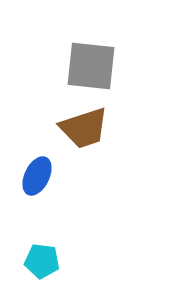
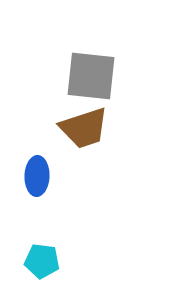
gray square: moved 10 px down
blue ellipse: rotated 24 degrees counterclockwise
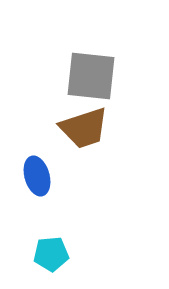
blue ellipse: rotated 18 degrees counterclockwise
cyan pentagon: moved 9 px right, 7 px up; rotated 12 degrees counterclockwise
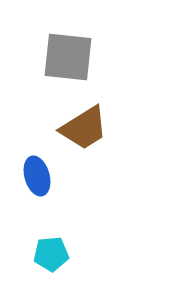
gray square: moved 23 px left, 19 px up
brown trapezoid: rotated 14 degrees counterclockwise
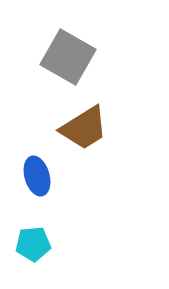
gray square: rotated 24 degrees clockwise
cyan pentagon: moved 18 px left, 10 px up
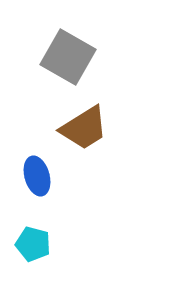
cyan pentagon: rotated 20 degrees clockwise
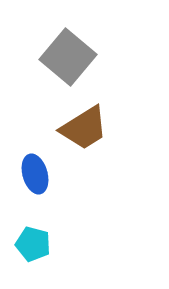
gray square: rotated 10 degrees clockwise
blue ellipse: moved 2 px left, 2 px up
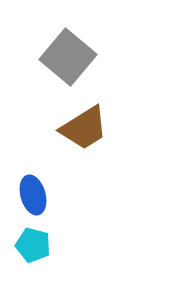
blue ellipse: moved 2 px left, 21 px down
cyan pentagon: moved 1 px down
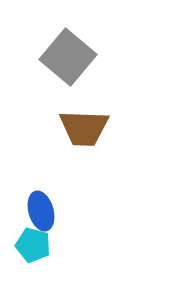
brown trapezoid: rotated 34 degrees clockwise
blue ellipse: moved 8 px right, 16 px down
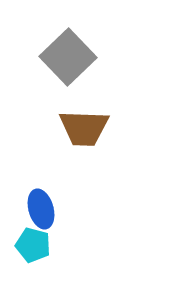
gray square: rotated 6 degrees clockwise
blue ellipse: moved 2 px up
